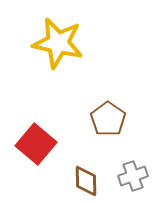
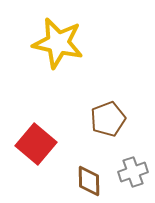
brown pentagon: rotated 16 degrees clockwise
gray cross: moved 4 px up
brown diamond: moved 3 px right
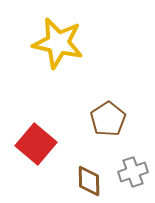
brown pentagon: rotated 12 degrees counterclockwise
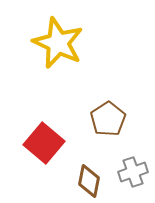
yellow star: rotated 12 degrees clockwise
red square: moved 8 px right, 1 px up
brown diamond: rotated 12 degrees clockwise
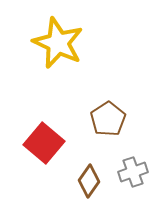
brown diamond: rotated 24 degrees clockwise
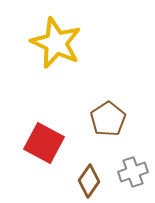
yellow star: moved 2 px left
red square: rotated 12 degrees counterclockwise
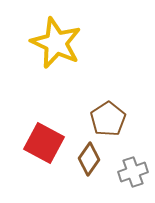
brown diamond: moved 22 px up
